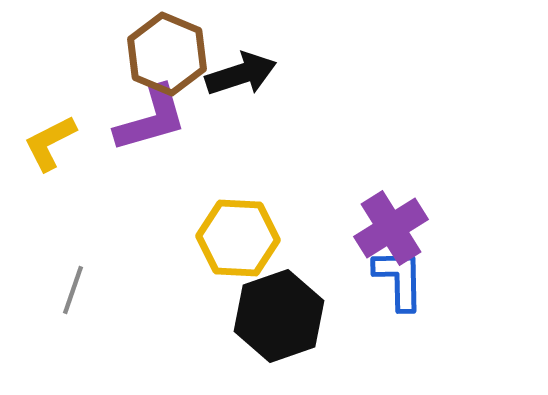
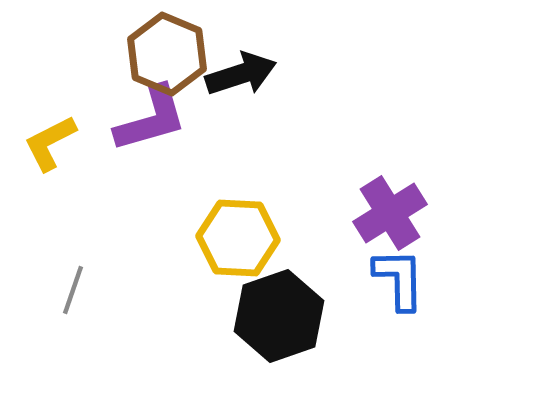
purple cross: moved 1 px left, 15 px up
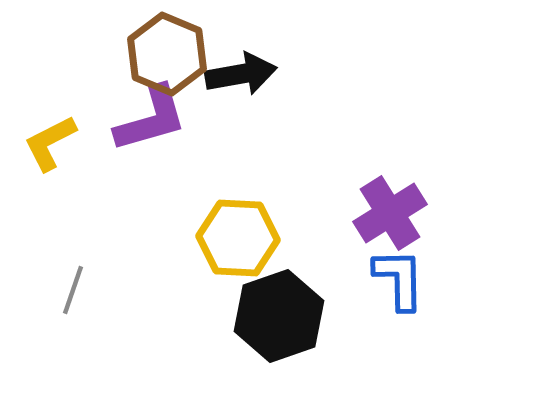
black arrow: rotated 8 degrees clockwise
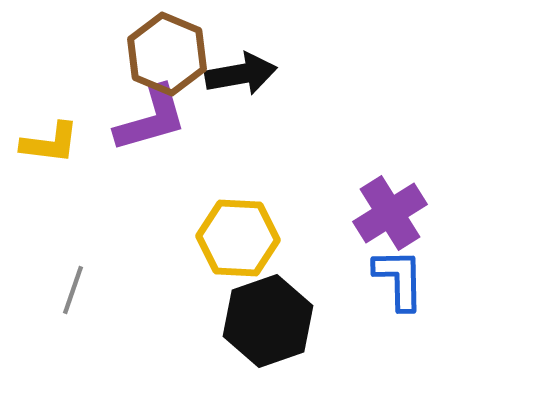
yellow L-shape: rotated 146 degrees counterclockwise
black hexagon: moved 11 px left, 5 px down
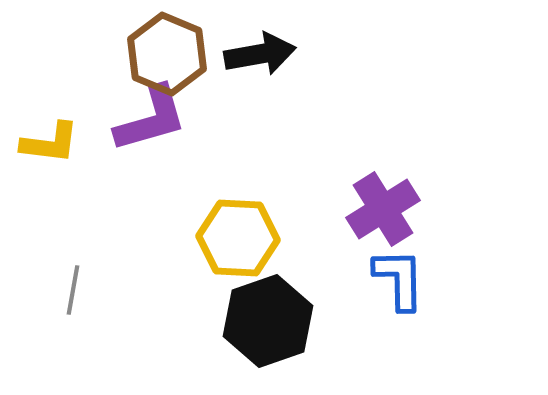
black arrow: moved 19 px right, 20 px up
purple cross: moved 7 px left, 4 px up
gray line: rotated 9 degrees counterclockwise
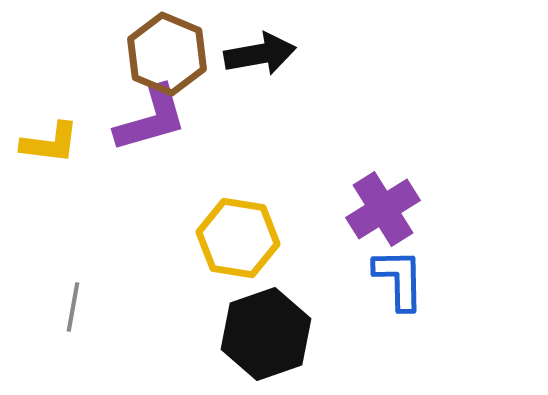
yellow hexagon: rotated 6 degrees clockwise
gray line: moved 17 px down
black hexagon: moved 2 px left, 13 px down
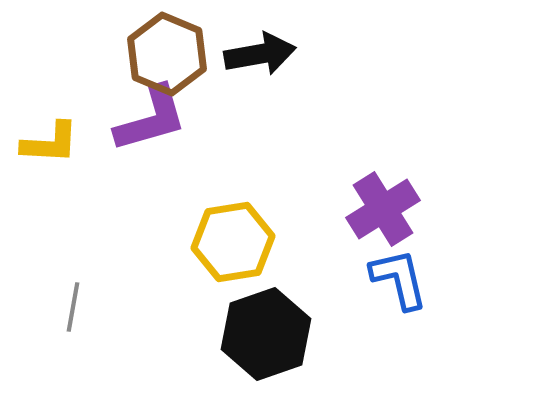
yellow L-shape: rotated 4 degrees counterclockwise
yellow hexagon: moved 5 px left, 4 px down; rotated 18 degrees counterclockwise
blue L-shape: rotated 12 degrees counterclockwise
